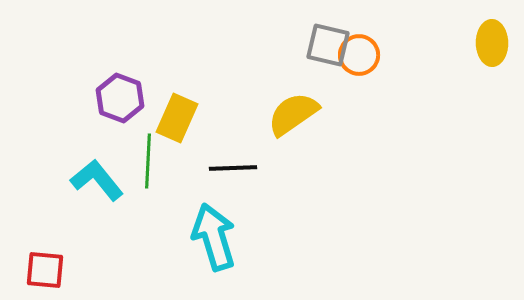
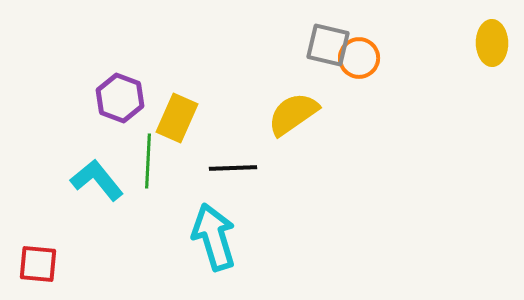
orange circle: moved 3 px down
red square: moved 7 px left, 6 px up
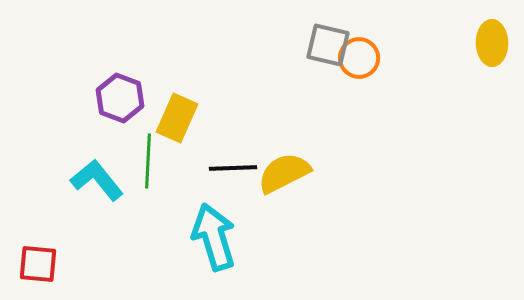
yellow semicircle: moved 9 px left, 59 px down; rotated 8 degrees clockwise
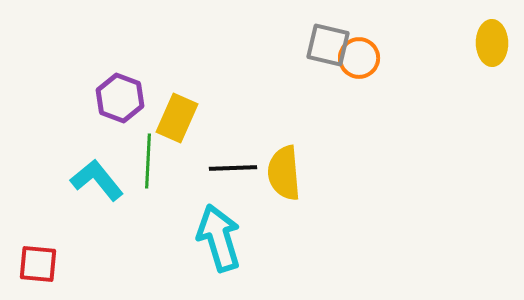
yellow semicircle: rotated 68 degrees counterclockwise
cyan arrow: moved 5 px right, 1 px down
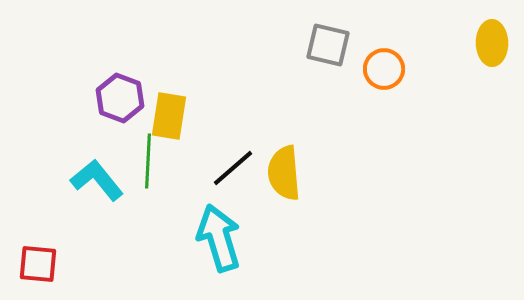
orange circle: moved 25 px right, 11 px down
yellow rectangle: moved 8 px left, 2 px up; rotated 15 degrees counterclockwise
black line: rotated 39 degrees counterclockwise
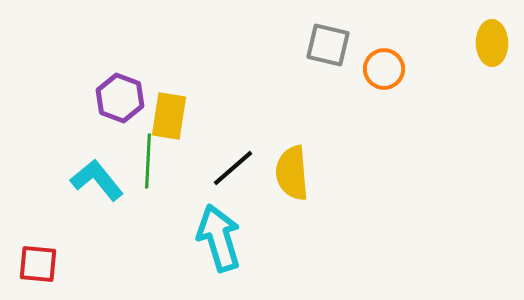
yellow semicircle: moved 8 px right
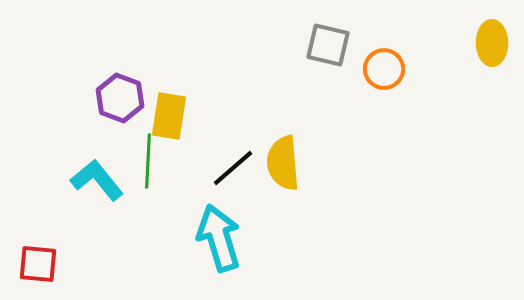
yellow semicircle: moved 9 px left, 10 px up
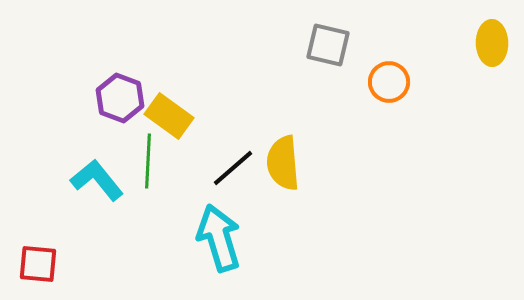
orange circle: moved 5 px right, 13 px down
yellow rectangle: rotated 63 degrees counterclockwise
